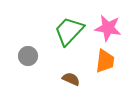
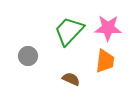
pink star: rotated 8 degrees counterclockwise
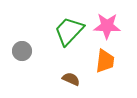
pink star: moved 1 px left, 2 px up
gray circle: moved 6 px left, 5 px up
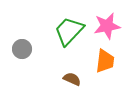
pink star: rotated 12 degrees counterclockwise
gray circle: moved 2 px up
brown semicircle: moved 1 px right
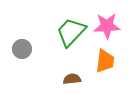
pink star: rotated 8 degrees clockwise
green trapezoid: moved 2 px right, 1 px down
brown semicircle: rotated 30 degrees counterclockwise
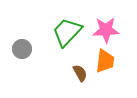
pink star: moved 1 px left, 4 px down
green trapezoid: moved 4 px left
brown semicircle: moved 8 px right, 6 px up; rotated 66 degrees clockwise
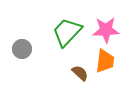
brown semicircle: rotated 18 degrees counterclockwise
